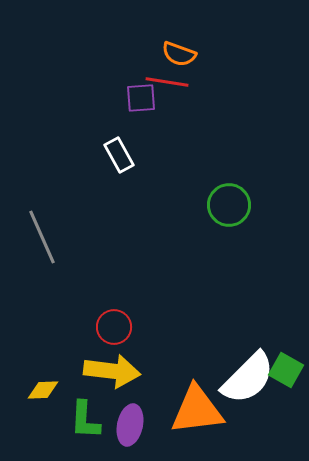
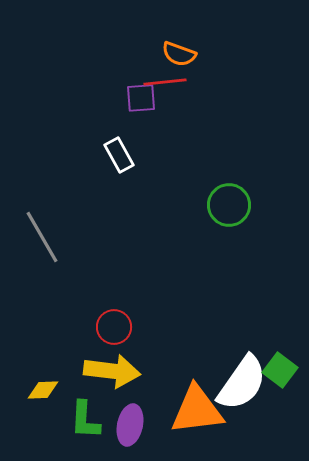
red line: moved 2 px left; rotated 15 degrees counterclockwise
gray line: rotated 6 degrees counterclockwise
green square: moved 6 px left; rotated 8 degrees clockwise
white semicircle: moved 6 px left, 5 px down; rotated 10 degrees counterclockwise
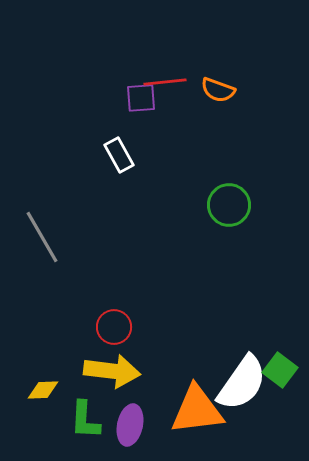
orange semicircle: moved 39 px right, 36 px down
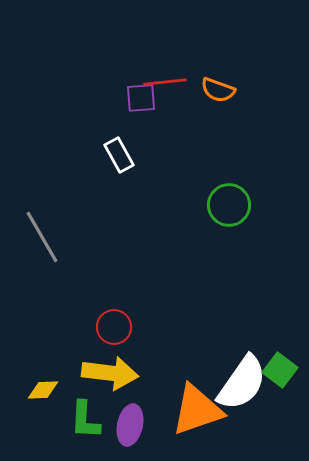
yellow arrow: moved 2 px left, 2 px down
orange triangle: rotated 12 degrees counterclockwise
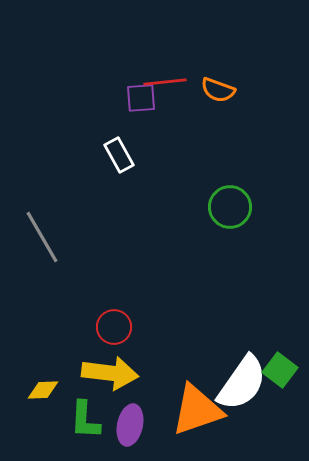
green circle: moved 1 px right, 2 px down
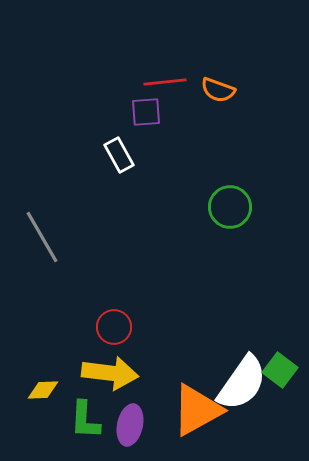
purple square: moved 5 px right, 14 px down
orange triangle: rotated 10 degrees counterclockwise
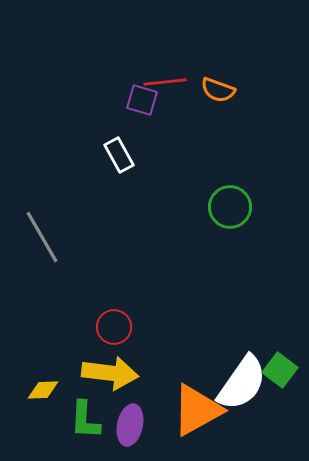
purple square: moved 4 px left, 12 px up; rotated 20 degrees clockwise
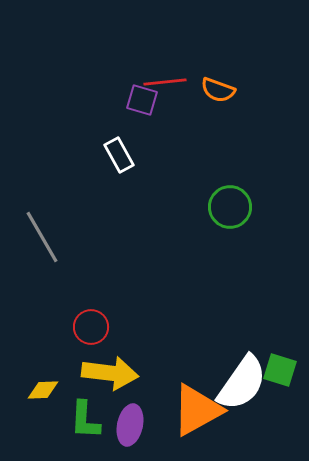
red circle: moved 23 px left
green square: rotated 20 degrees counterclockwise
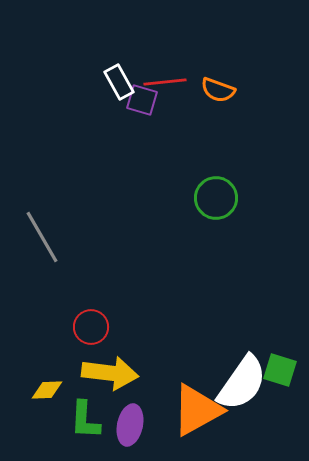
white rectangle: moved 73 px up
green circle: moved 14 px left, 9 px up
yellow diamond: moved 4 px right
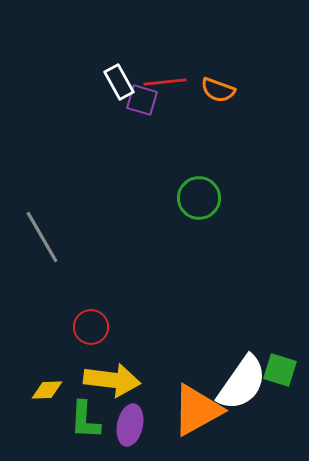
green circle: moved 17 px left
yellow arrow: moved 2 px right, 7 px down
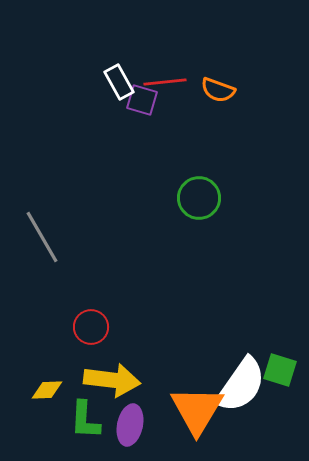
white semicircle: moved 1 px left, 2 px down
orange triangle: rotated 30 degrees counterclockwise
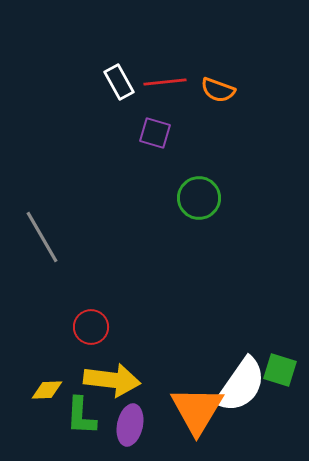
purple square: moved 13 px right, 33 px down
green L-shape: moved 4 px left, 4 px up
